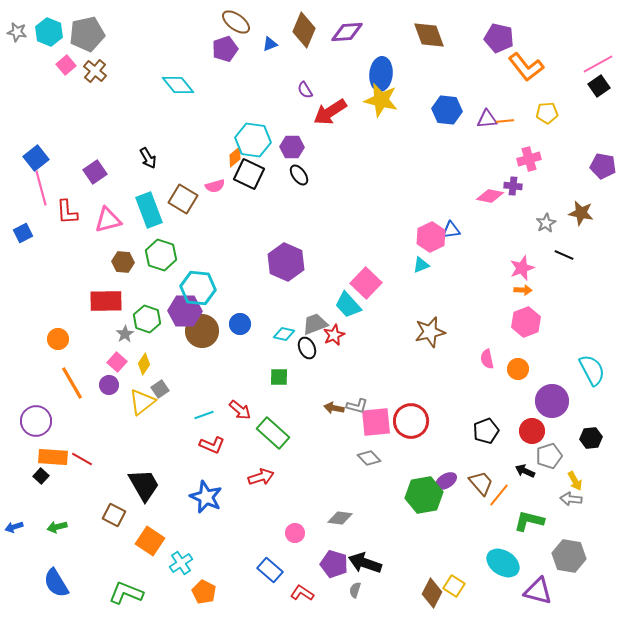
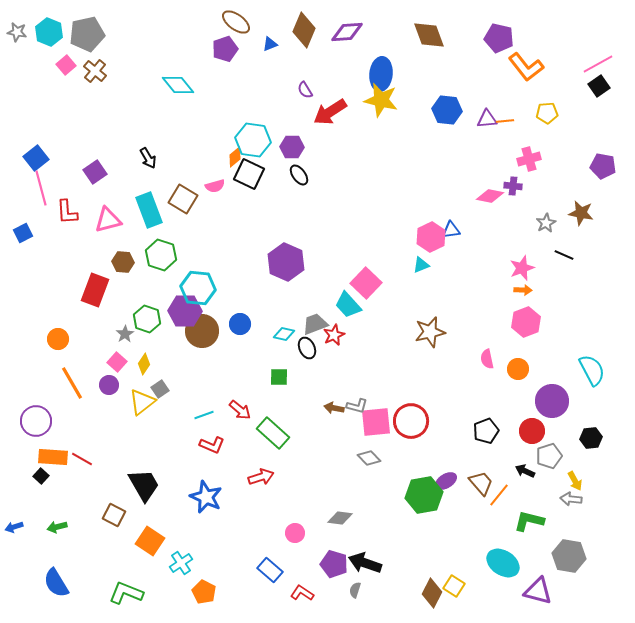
red rectangle at (106, 301): moved 11 px left, 11 px up; rotated 68 degrees counterclockwise
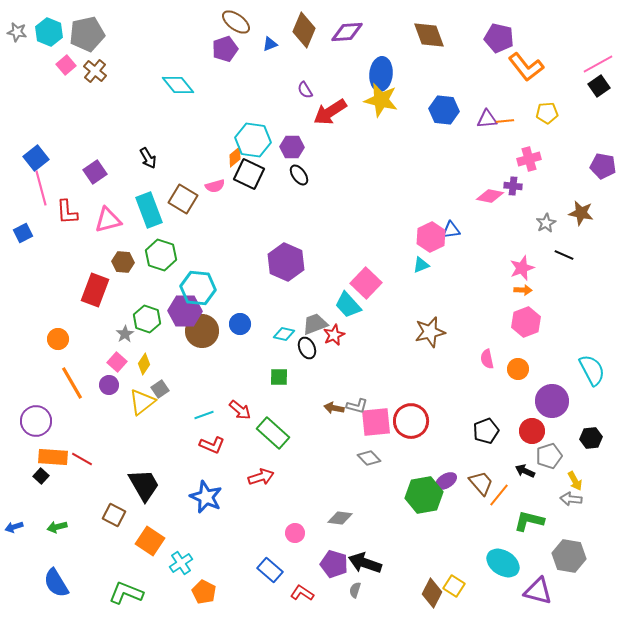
blue hexagon at (447, 110): moved 3 px left
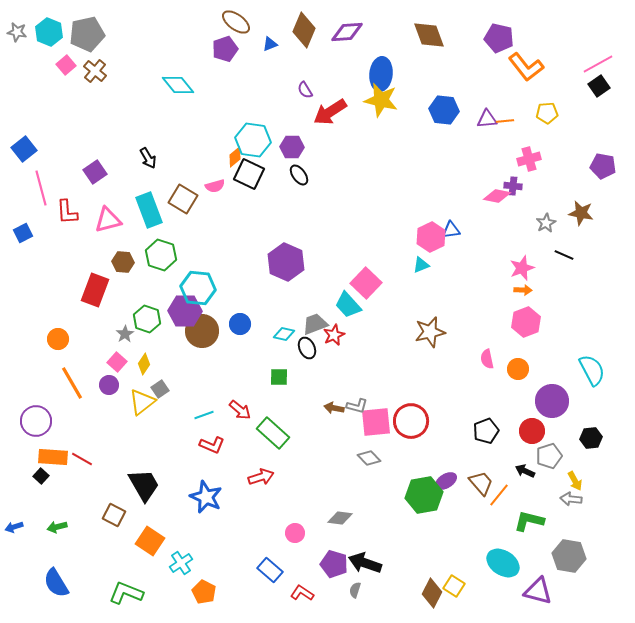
blue square at (36, 158): moved 12 px left, 9 px up
pink diamond at (490, 196): moved 7 px right
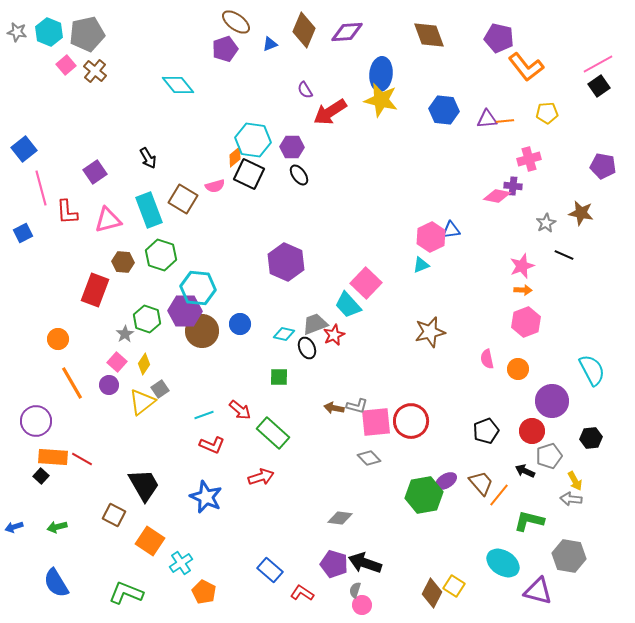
pink star at (522, 268): moved 2 px up
pink circle at (295, 533): moved 67 px right, 72 px down
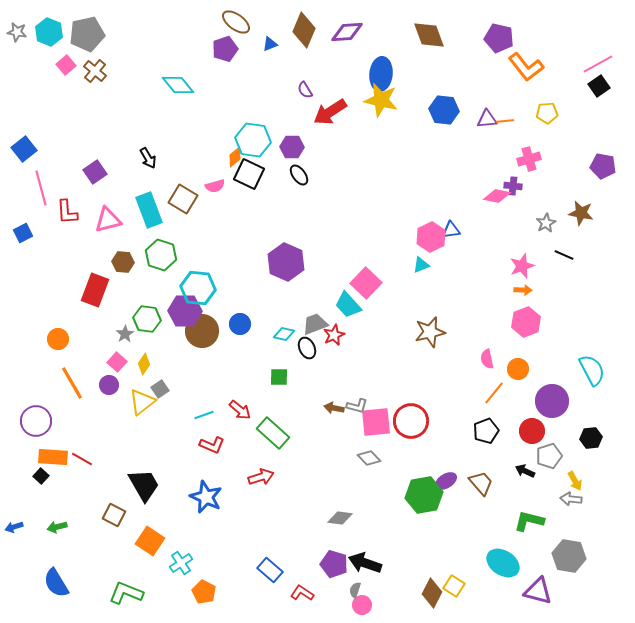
green hexagon at (147, 319): rotated 12 degrees counterclockwise
orange line at (499, 495): moved 5 px left, 102 px up
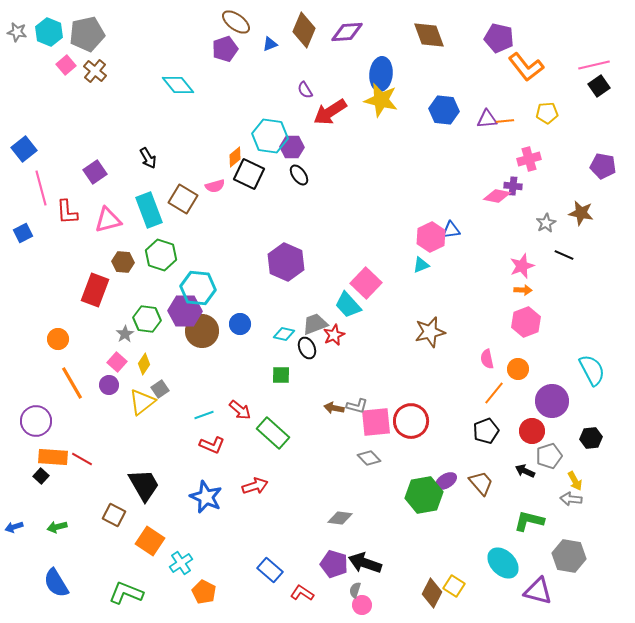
pink line at (598, 64): moved 4 px left, 1 px down; rotated 16 degrees clockwise
cyan hexagon at (253, 140): moved 17 px right, 4 px up
green square at (279, 377): moved 2 px right, 2 px up
red arrow at (261, 477): moved 6 px left, 9 px down
cyan ellipse at (503, 563): rotated 12 degrees clockwise
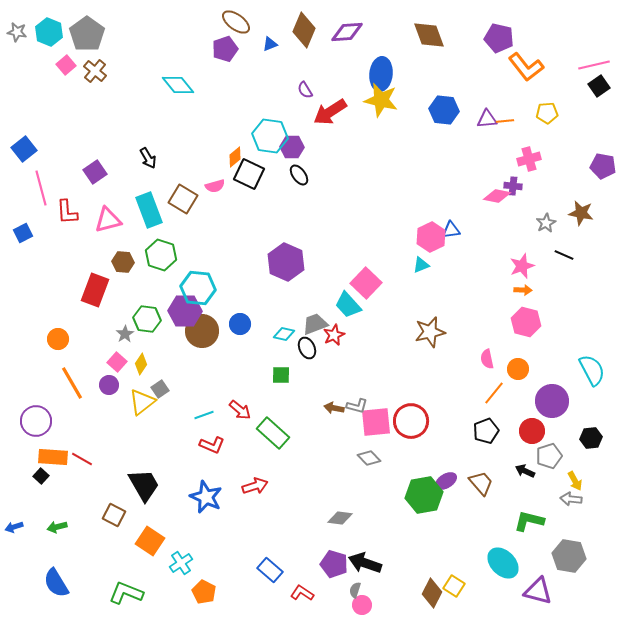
gray pentagon at (87, 34): rotated 24 degrees counterclockwise
pink hexagon at (526, 322): rotated 24 degrees counterclockwise
yellow diamond at (144, 364): moved 3 px left
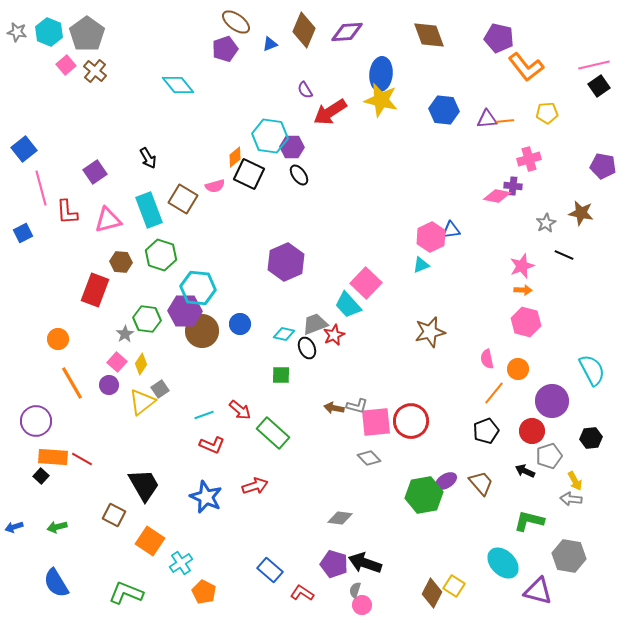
brown hexagon at (123, 262): moved 2 px left
purple hexagon at (286, 262): rotated 12 degrees clockwise
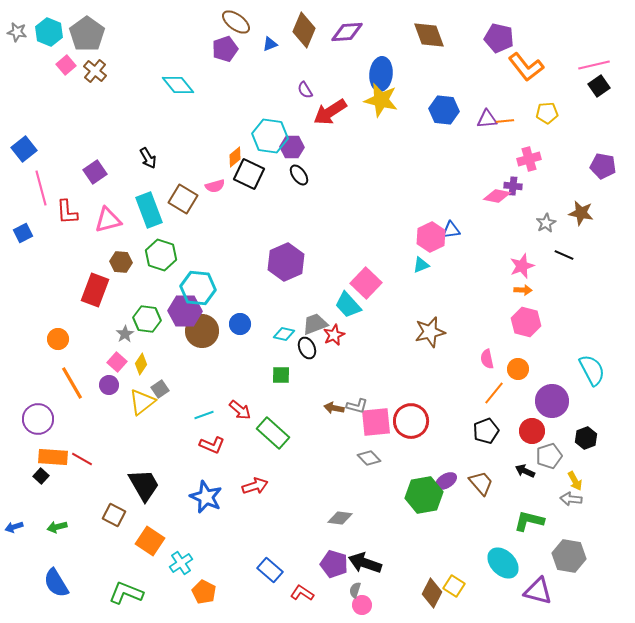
purple circle at (36, 421): moved 2 px right, 2 px up
black hexagon at (591, 438): moved 5 px left; rotated 15 degrees counterclockwise
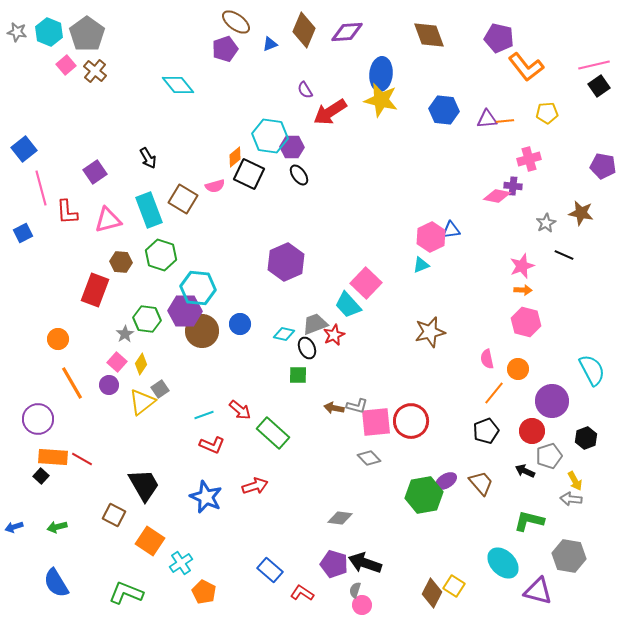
green square at (281, 375): moved 17 px right
